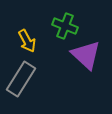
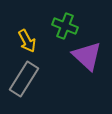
purple triangle: moved 1 px right, 1 px down
gray rectangle: moved 3 px right
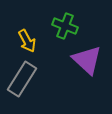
purple triangle: moved 4 px down
gray rectangle: moved 2 px left
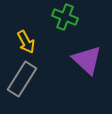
green cross: moved 9 px up
yellow arrow: moved 1 px left, 1 px down
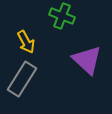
green cross: moved 3 px left, 1 px up
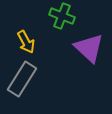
purple triangle: moved 2 px right, 12 px up
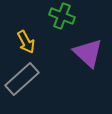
purple triangle: moved 1 px left, 5 px down
gray rectangle: rotated 16 degrees clockwise
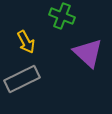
gray rectangle: rotated 16 degrees clockwise
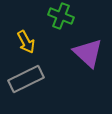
green cross: moved 1 px left
gray rectangle: moved 4 px right
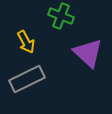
gray rectangle: moved 1 px right
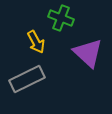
green cross: moved 2 px down
yellow arrow: moved 10 px right
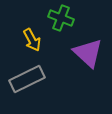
yellow arrow: moved 4 px left, 2 px up
